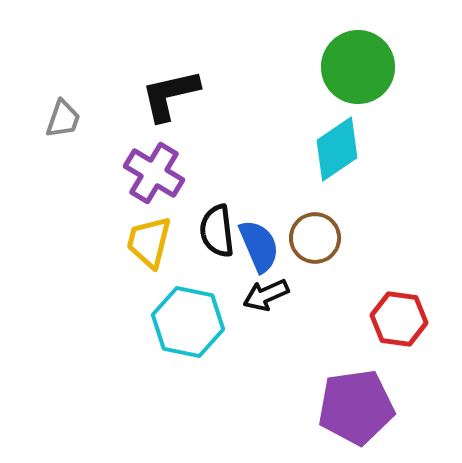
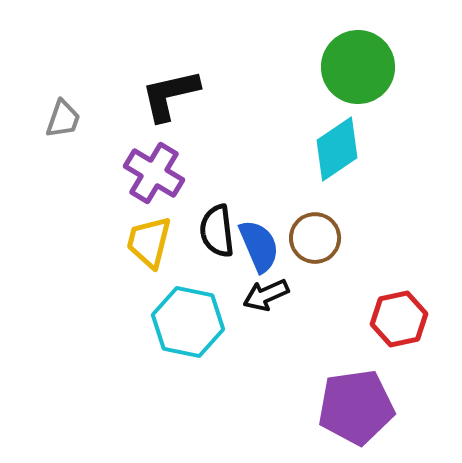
red hexagon: rotated 20 degrees counterclockwise
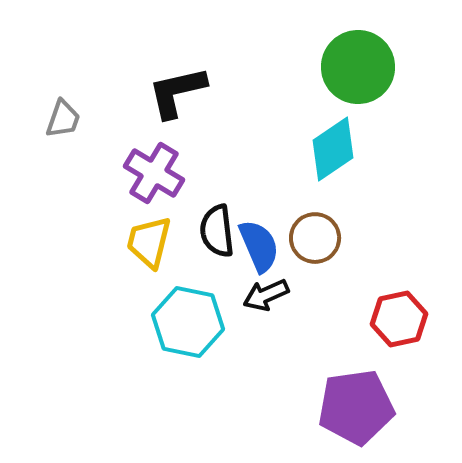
black L-shape: moved 7 px right, 3 px up
cyan diamond: moved 4 px left
